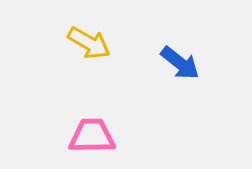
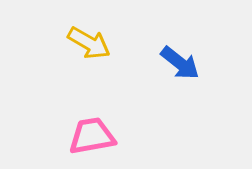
pink trapezoid: rotated 9 degrees counterclockwise
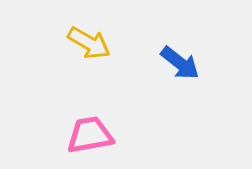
pink trapezoid: moved 2 px left, 1 px up
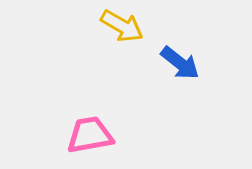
yellow arrow: moved 33 px right, 17 px up
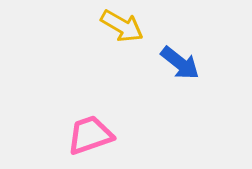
pink trapezoid: rotated 9 degrees counterclockwise
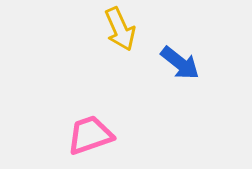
yellow arrow: moved 2 px left, 3 px down; rotated 36 degrees clockwise
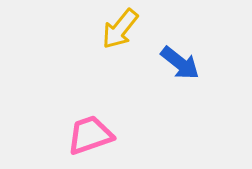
yellow arrow: rotated 63 degrees clockwise
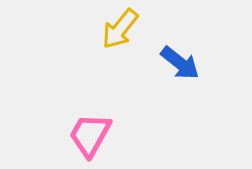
pink trapezoid: rotated 42 degrees counterclockwise
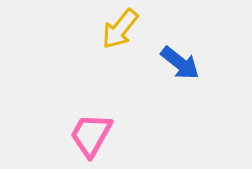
pink trapezoid: moved 1 px right
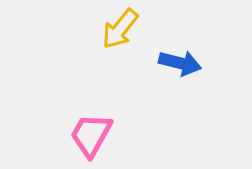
blue arrow: rotated 24 degrees counterclockwise
